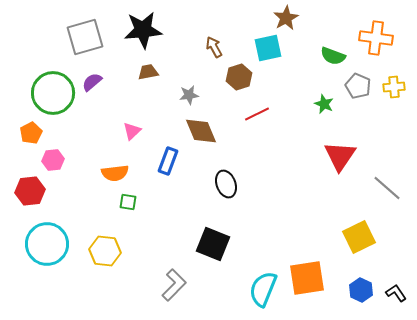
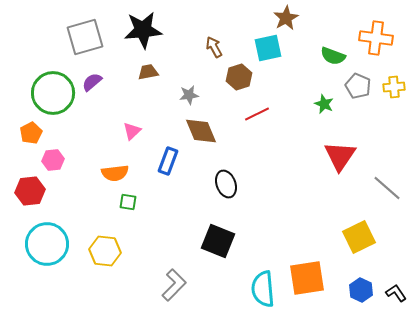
black square: moved 5 px right, 3 px up
cyan semicircle: rotated 27 degrees counterclockwise
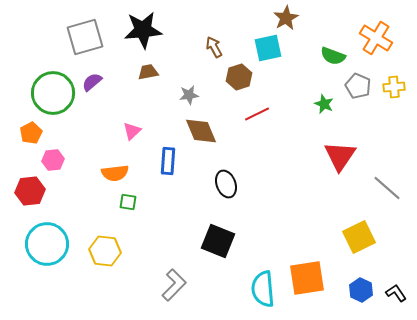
orange cross: rotated 24 degrees clockwise
blue rectangle: rotated 16 degrees counterclockwise
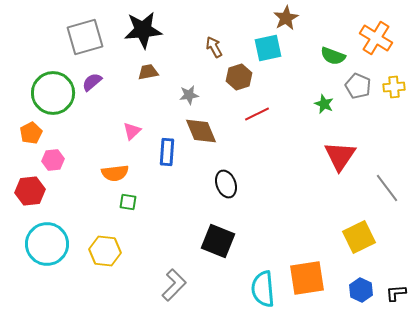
blue rectangle: moved 1 px left, 9 px up
gray line: rotated 12 degrees clockwise
black L-shape: rotated 60 degrees counterclockwise
